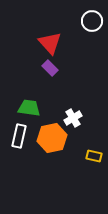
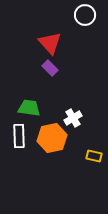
white circle: moved 7 px left, 6 px up
white rectangle: rotated 15 degrees counterclockwise
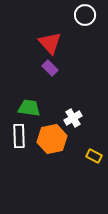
orange hexagon: moved 1 px down
yellow rectangle: rotated 14 degrees clockwise
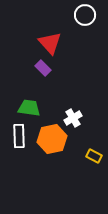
purple rectangle: moved 7 px left
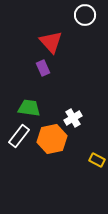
red triangle: moved 1 px right, 1 px up
purple rectangle: rotated 21 degrees clockwise
white rectangle: rotated 40 degrees clockwise
yellow rectangle: moved 3 px right, 4 px down
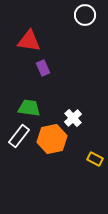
red triangle: moved 22 px left, 1 px up; rotated 40 degrees counterclockwise
white cross: rotated 12 degrees counterclockwise
yellow rectangle: moved 2 px left, 1 px up
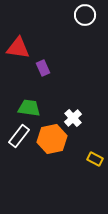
red triangle: moved 11 px left, 7 px down
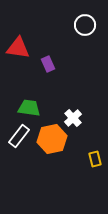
white circle: moved 10 px down
purple rectangle: moved 5 px right, 4 px up
yellow rectangle: rotated 49 degrees clockwise
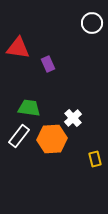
white circle: moved 7 px right, 2 px up
orange hexagon: rotated 8 degrees clockwise
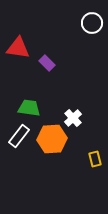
purple rectangle: moved 1 px left, 1 px up; rotated 21 degrees counterclockwise
